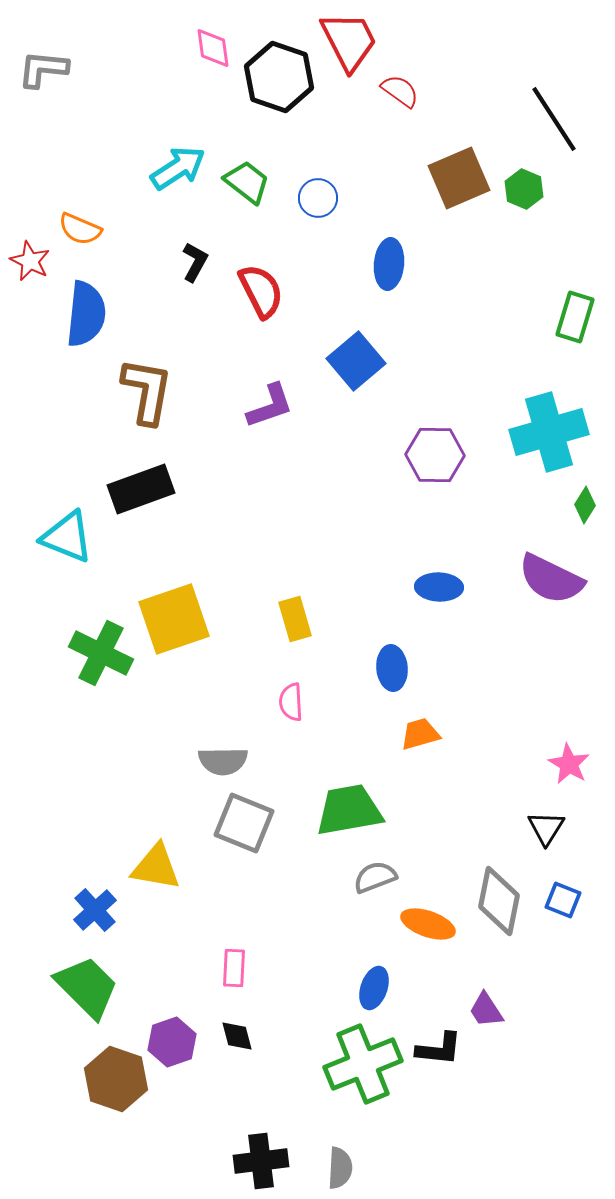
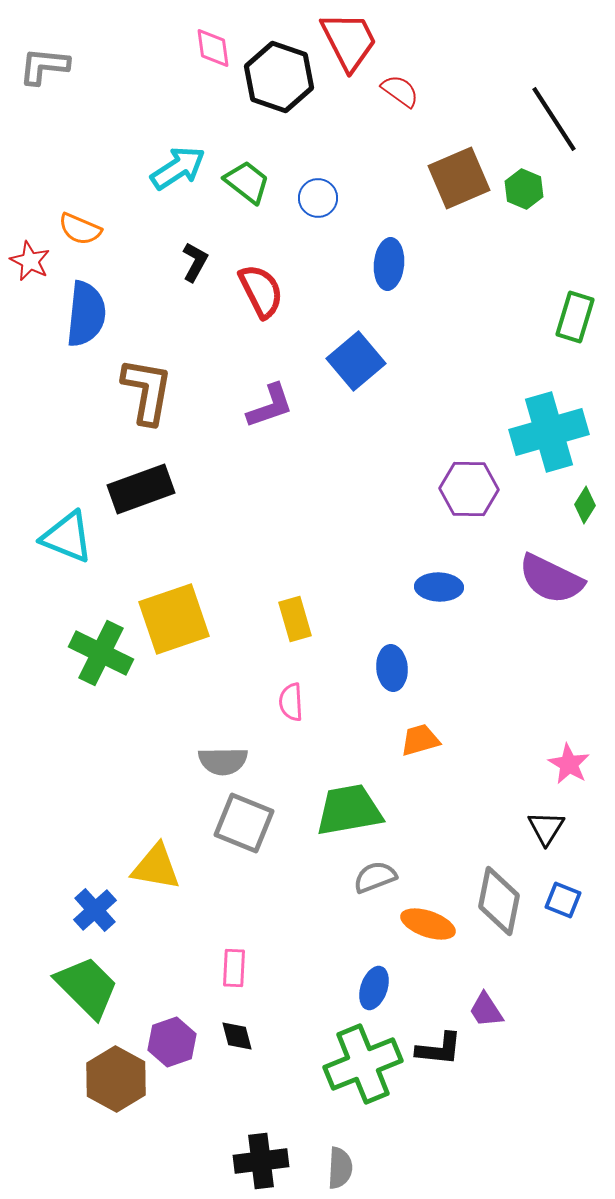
gray L-shape at (43, 69): moved 1 px right, 3 px up
purple hexagon at (435, 455): moved 34 px right, 34 px down
orange trapezoid at (420, 734): moved 6 px down
brown hexagon at (116, 1079): rotated 10 degrees clockwise
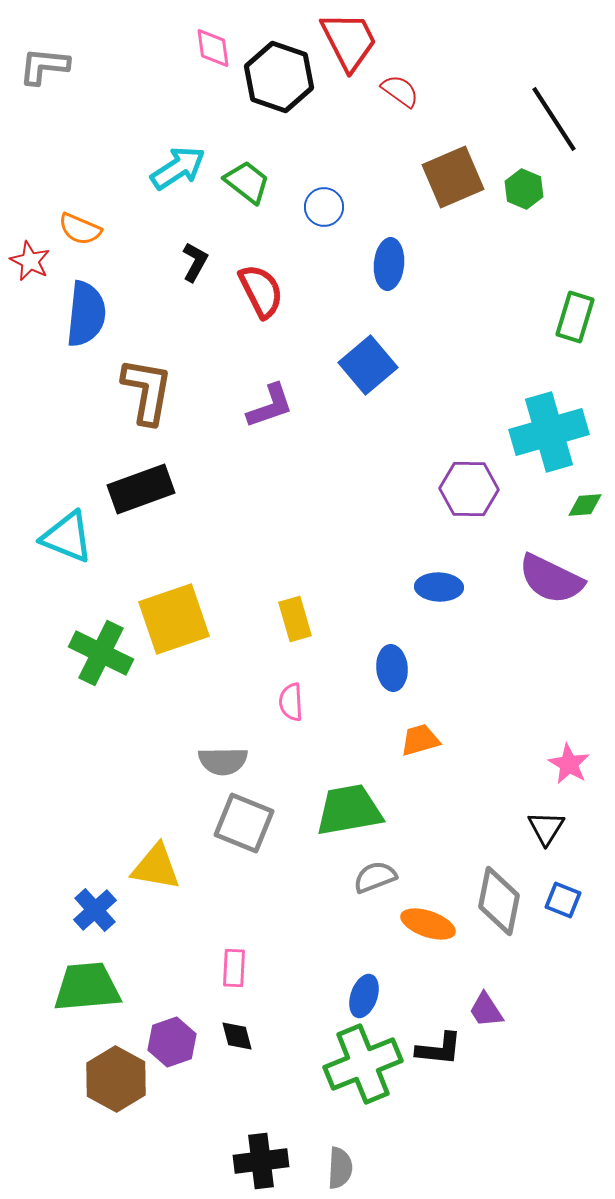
brown square at (459, 178): moved 6 px left, 1 px up
blue circle at (318, 198): moved 6 px right, 9 px down
blue square at (356, 361): moved 12 px right, 4 px down
green diamond at (585, 505): rotated 54 degrees clockwise
green trapezoid at (87, 987): rotated 50 degrees counterclockwise
blue ellipse at (374, 988): moved 10 px left, 8 px down
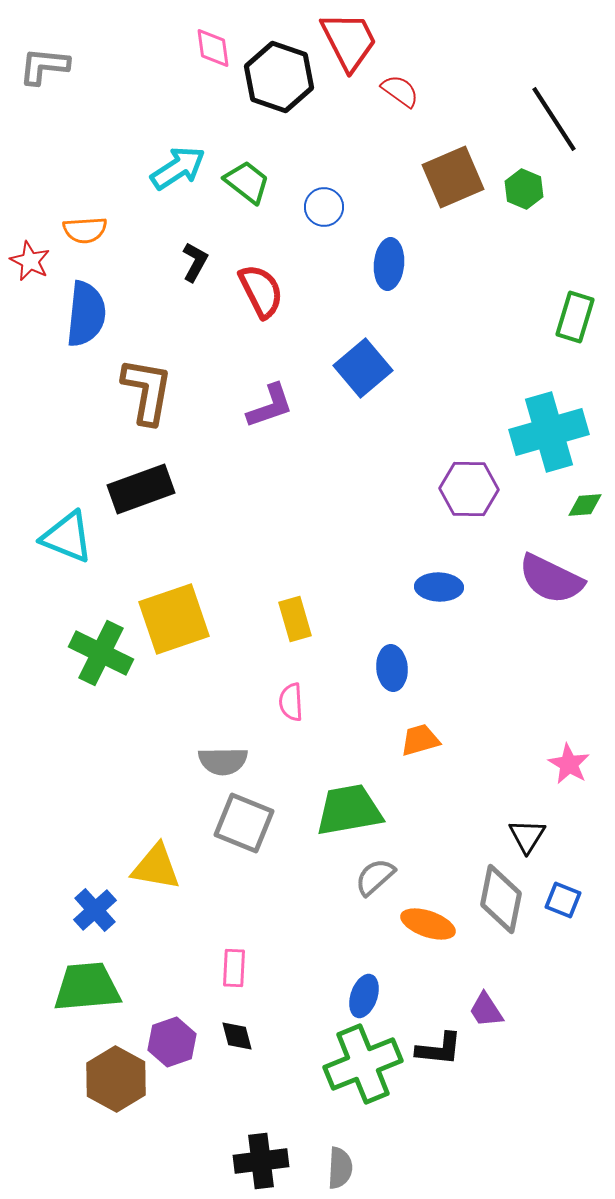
orange semicircle at (80, 229): moved 5 px right, 1 px down; rotated 27 degrees counterclockwise
blue square at (368, 365): moved 5 px left, 3 px down
black triangle at (546, 828): moved 19 px left, 8 px down
gray semicircle at (375, 877): rotated 21 degrees counterclockwise
gray diamond at (499, 901): moved 2 px right, 2 px up
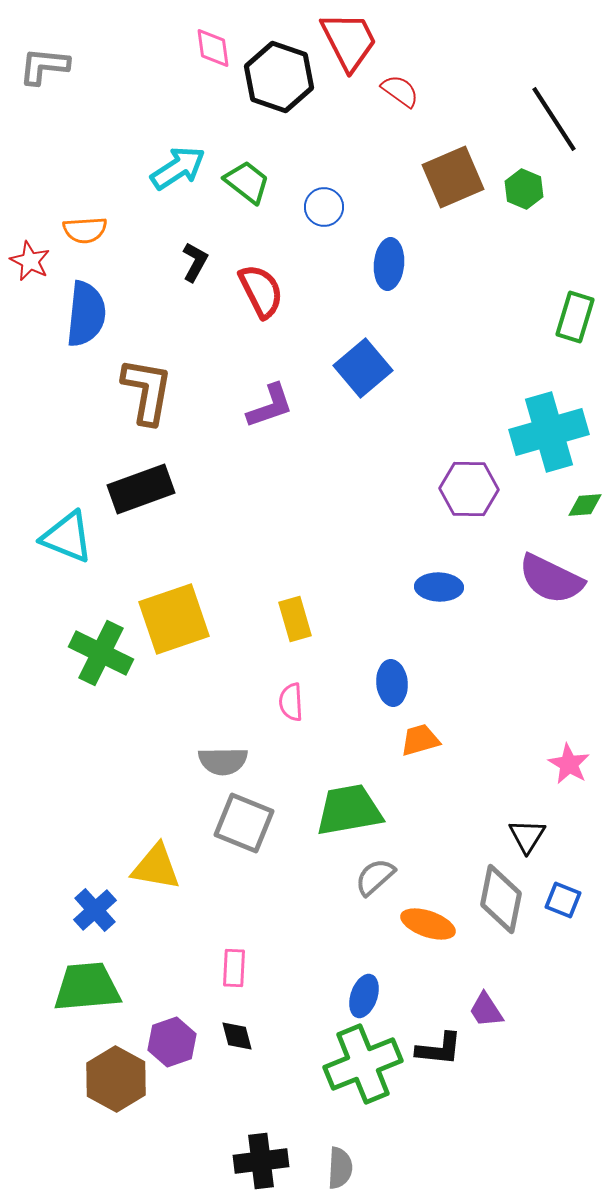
blue ellipse at (392, 668): moved 15 px down
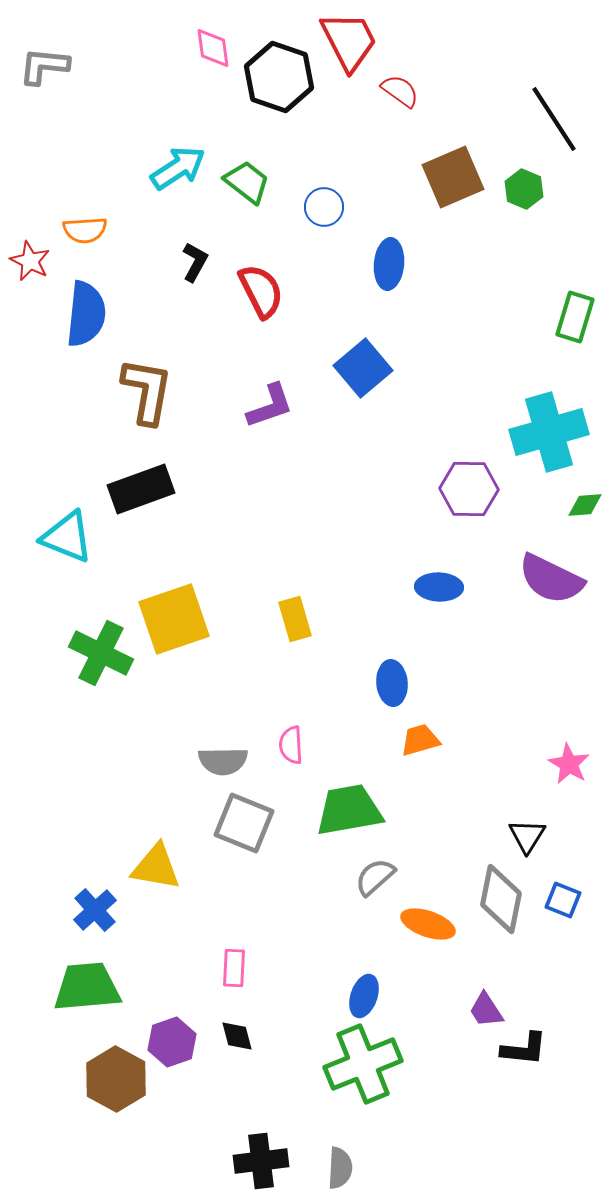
pink semicircle at (291, 702): moved 43 px down
black L-shape at (439, 1049): moved 85 px right
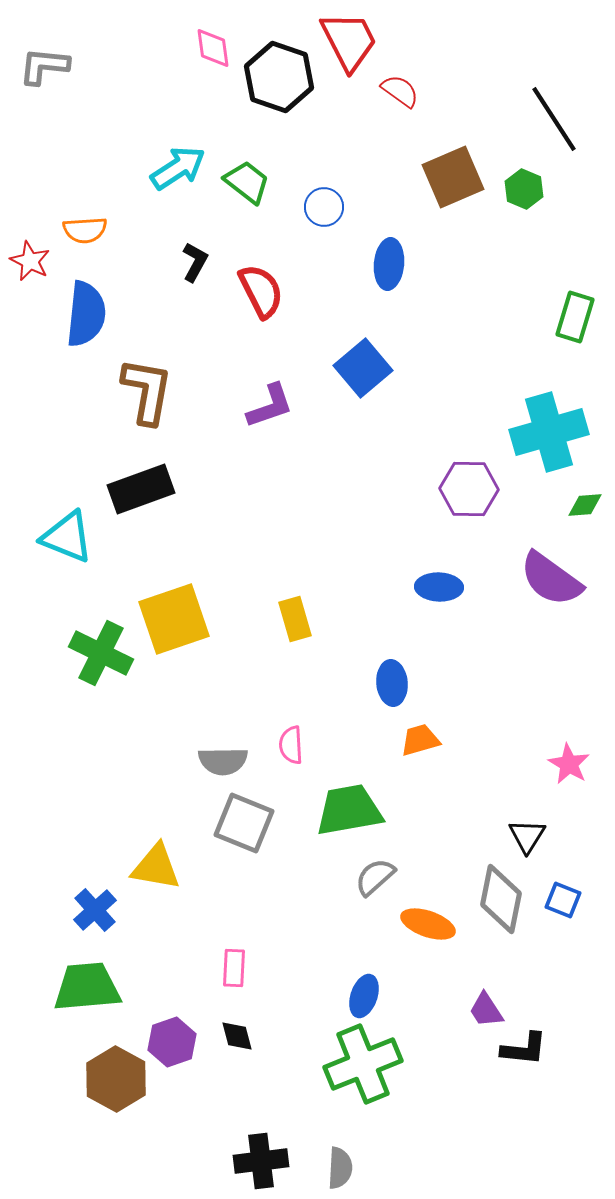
purple semicircle at (551, 579): rotated 10 degrees clockwise
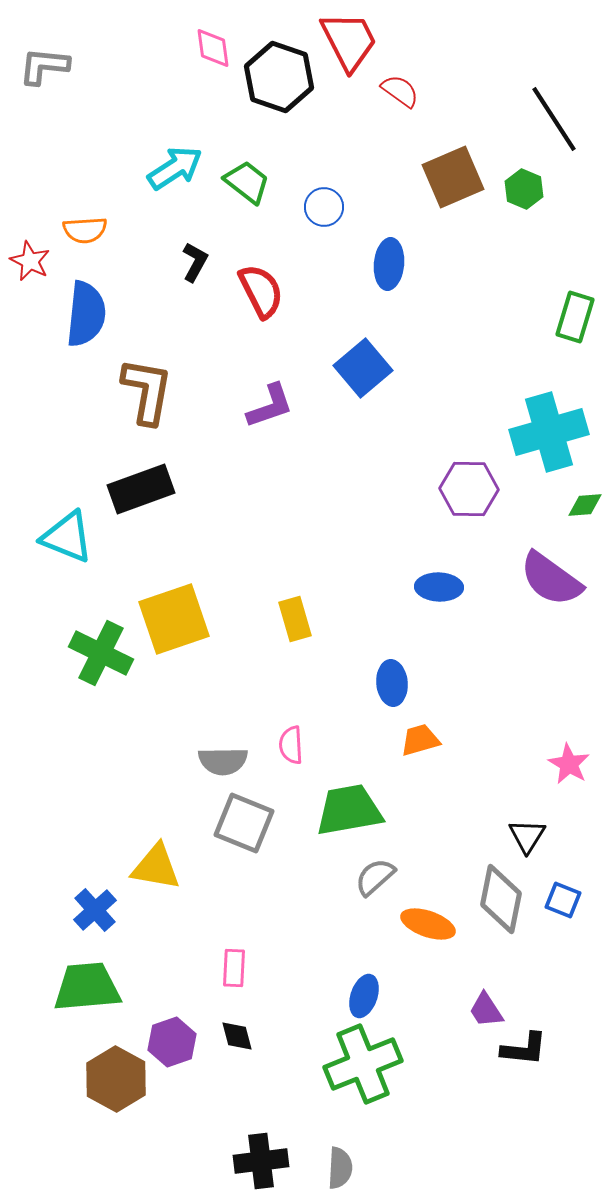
cyan arrow at (178, 168): moved 3 px left
